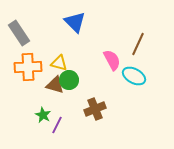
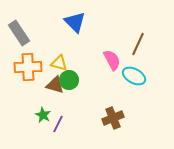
brown cross: moved 18 px right, 9 px down
purple line: moved 1 px right, 1 px up
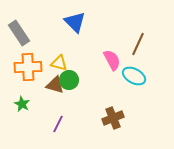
green star: moved 21 px left, 11 px up
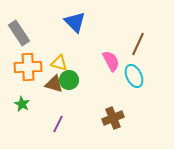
pink semicircle: moved 1 px left, 1 px down
cyan ellipse: rotated 35 degrees clockwise
brown triangle: moved 1 px left, 1 px up
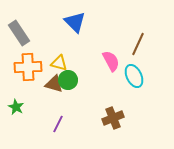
green circle: moved 1 px left
green star: moved 6 px left, 3 px down
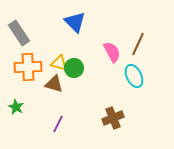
pink semicircle: moved 1 px right, 9 px up
green circle: moved 6 px right, 12 px up
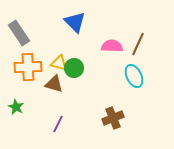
pink semicircle: moved 6 px up; rotated 60 degrees counterclockwise
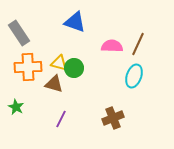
blue triangle: rotated 25 degrees counterclockwise
cyan ellipse: rotated 45 degrees clockwise
purple line: moved 3 px right, 5 px up
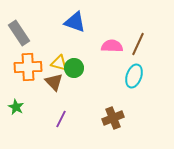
brown triangle: moved 2 px up; rotated 30 degrees clockwise
